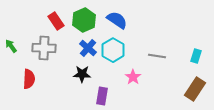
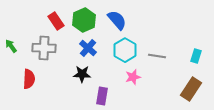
blue semicircle: rotated 15 degrees clockwise
cyan hexagon: moved 12 px right
pink star: rotated 21 degrees clockwise
brown rectangle: moved 4 px left
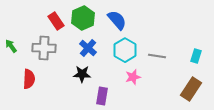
green hexagon: moved 1 px left, 2 px up
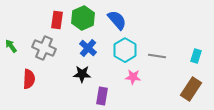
red rectangle: moved 1 px right, 1 px up; rotated 42 degrees clockwise
gray cross: rotated 20 degrees clockwise
pink star: rotated 21 degrees clockwise
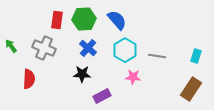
green hexagon: moved 1 px right, 1 px down; rotated 20 degrees clockwise
purple rectangle: rotated 54 degrees clockwise
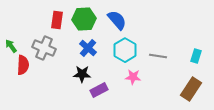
gray line: moved 1 px right
red semicircle: moved 6 px left, 14 px up
purple rectangle: moved 3 px left, 6 px up
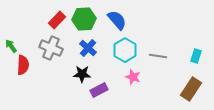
red rectangle: rotated 36 degrees clockwise
gray cross: moved 7 px right
pink star: rotated 14 degrees clockwise
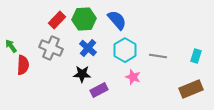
brown rectangle: rotated 35 degrees clockwise
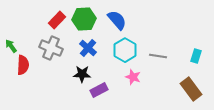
brown rectangle: rotated 75 degrees clockwise
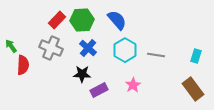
green hexagon: moved 2 px left, 1 px down
gray line: moved 2 px left, 1 px up
pink star: moved 8 px down; rotated 21 degrees clockwise
brown rectangle: moved 2 px right
